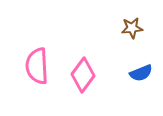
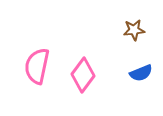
brown star: moved 2 px right, 2 px down
pink semicircle: rotated 15 degrees clockwise
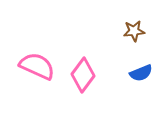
brown star: moved 1 px down
pink semicircle: rotated 102 degrees clockwise
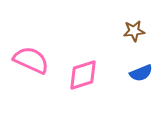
pink semicircle: moved 6 px left, 6 px up
pink diamond: rotated 36 degrees clockwise
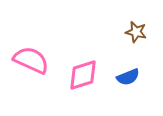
brown star: moved 2 px right, 1 px down; rotated 20 degrees clockwise
blue semicircle: moved 13 px left, 4 px down
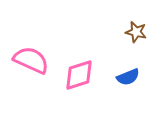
pink diamond: moved 4 px left
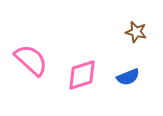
pink semicircle: rotated 18 degrees clockwise
pink diamond: moved 3 px right
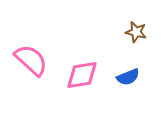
pink diamond: rotated 8 degrees clockwise
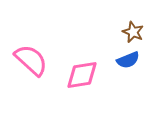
brown star: moved 3 px left; rotated 10 degrees clockwise
blue semicircle: moved 17 px up
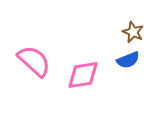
pink semicircle: moved 3 px right, 1 px down
pink diamond: moved 1 px right
